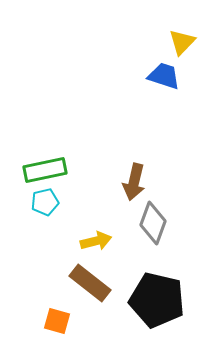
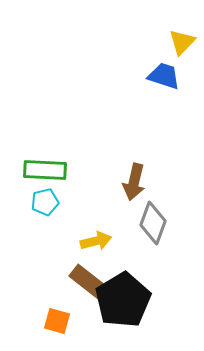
green rectangle: rotated 15 degrees clockwise
black pentagon: moved 34 px left; rotated 28 degrees clockwise
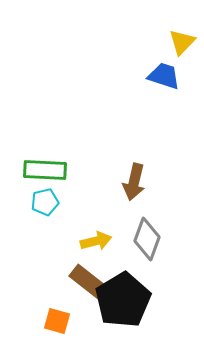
gray diamond: moved 6 px left, 16 px down
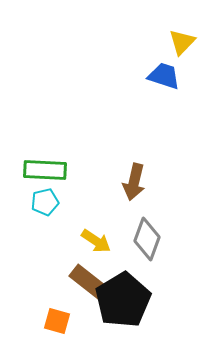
yellow arrow: rotated 48 degrees clockwise
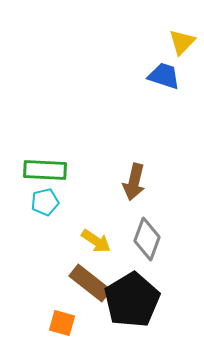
black pentagon: moved 9 px right
orange square: moved 5 px right, 2 px down
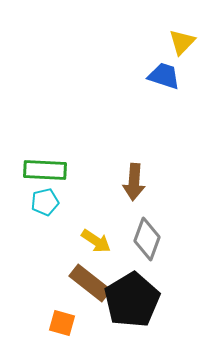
brown arrow: rotated 9 degrees counterclockwise
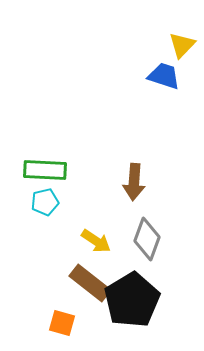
yellow triangle: moved 3 px down
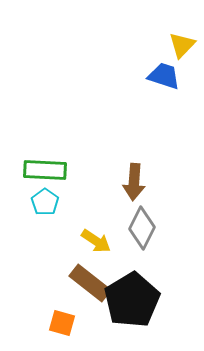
cyan pentagon: rotated 24 degrees counterclockwise
gray diamond: moved 5 px left, 11 px up; rotated 6 degrees clockwise
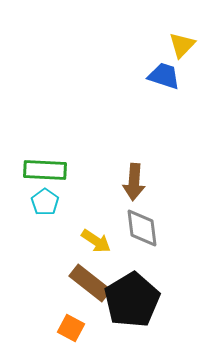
gray diamond: rotated 33 degrees counterclockwise
orange square: moved 9 px right, 5 px down; rotated 12 degrees clockwise
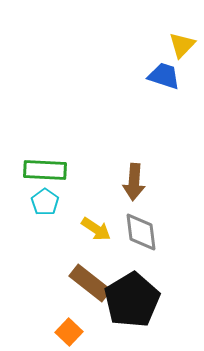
gray diamond: moved 1 px left, 4 px down
yellow arrow: moved 12 px up
orange square: moved 2 px left, 4 px down; rotated 16 degrees clockwise
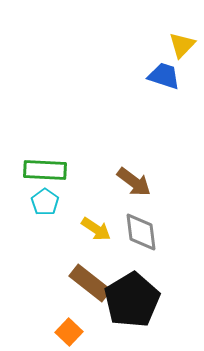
brown arrow: rotated 57 degrees counterclockwise
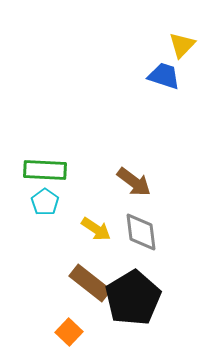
black pentagon: moved 1 px right, 2 px up
